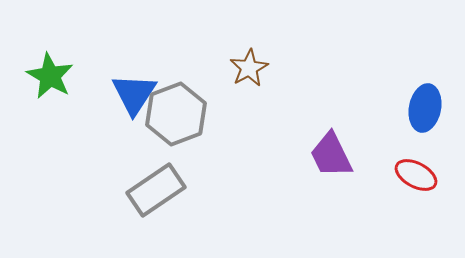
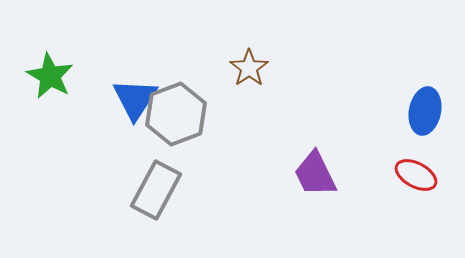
brown star: rotated 6 degrees counterclockwise
blue triangle: moved 1 px right, 5 px down
blue ellipse: moved 3 px down
purple trapezoid: moved 16 px left, 19 px down
gray rectangle: rotated 28 degrees counterclockwise
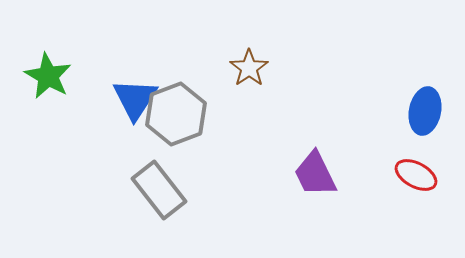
green star: moved 2 px left
gray rectangle: moved 3 px right; rotated 66 degrees counterclockwise
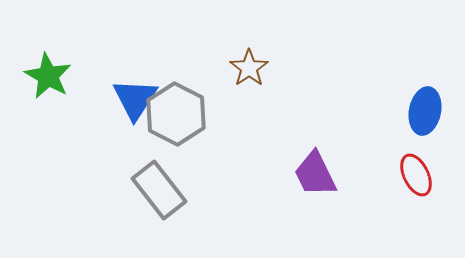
gray hexagon: rotated 12 degrees counterclockwise
red ellipse: rotated 36 degrees clockwise
